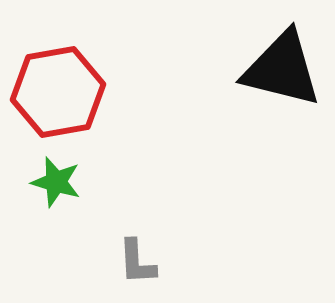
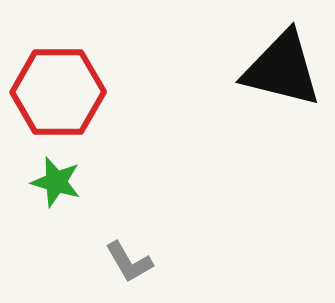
red hexagon: rotated 10 degrees clockwise
gray L-shape: moved 8 px left; rotated 27 degrees counterclockwise
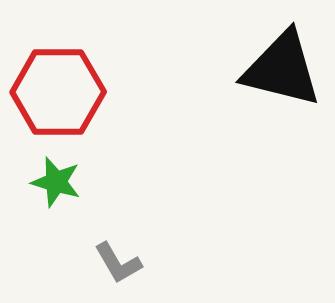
gray L-shape: moved 11 px left, 1 px down
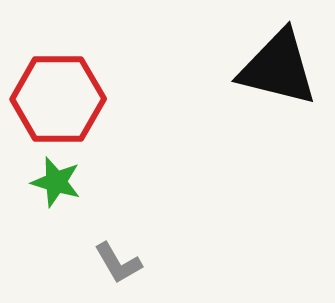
black triangle: moved 4 px left, 1 px up
red hexagon: moved 7 px down
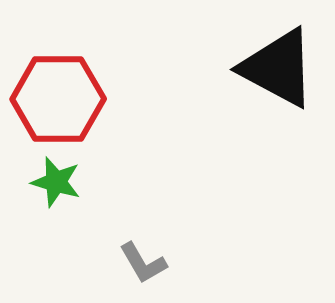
black triangle: rotated 14 degrees clockwise
gray L-shape: moved 25 px right
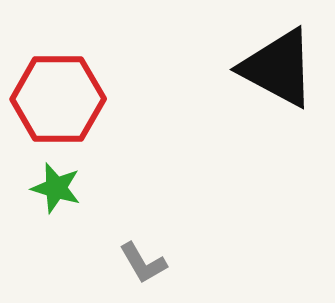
green star: moved 6 px down
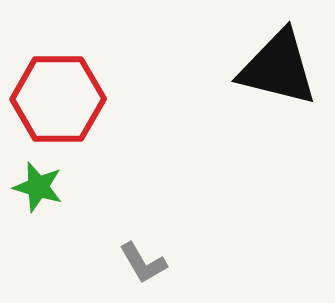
black triangle: rotated 14 degrees counterclockwise
green star: moved 18 px left, 1 px up
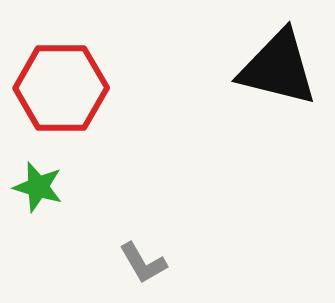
red hexagon: moved 3 px right, 11 px up
